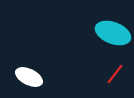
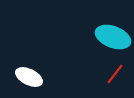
cyan ellipse: moved 4 px down
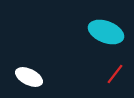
cyan ellipse: moved 7 px left, 5 px up
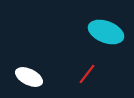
red line: moved 28 px left
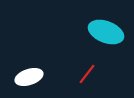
white ellipse: rotated 44 degrees counterclockwise
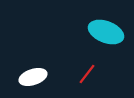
white ellipse: moved 4 px right
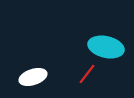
cyan ellipse: moved 15 px down; rotated 8 degrees counterclockwise
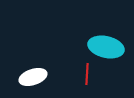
red line: rotated 35 degrees counterclockwise
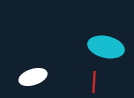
red line: moved 7 px right, 8 px down
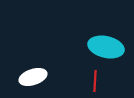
red line: moved 1 px right, 1 px up
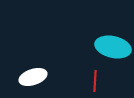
cyan ellipse: moved 7 px right
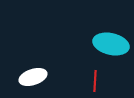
cyan ellipse: moved 2 px left, 3 px up
